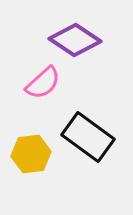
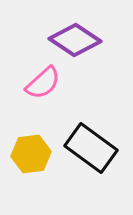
black rectangle: moved 3 px right, 11 px down
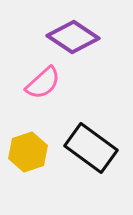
purple diamond: moved 2 px left, 3 px up
yellow hexagon: moved 3 px left, 2 px up; rotated 12 degrees counterclockwise
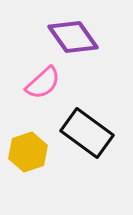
purple diamond: rotated 21 degrees clockwise
black rectangle: moved 4 px left, 15 px up
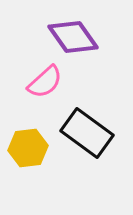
pink semicircle: moved 2 px right, 1 px up
yellow hexagon: moved 4 px up; rotated 12 degrees clockwise
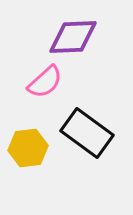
purple diamond: rotated 57 degrees counterclockwise
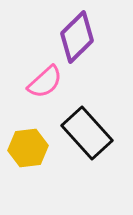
purple diamond: moved 4 px right; rotated 42 degrees counterclockwise
black rectangle: rotated 12 degrees clockwise
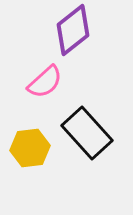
purple diamond: moved 4 px left, 7 px up; rotated 6 degrees clockwise
yellow hexagon: moved 2 px right
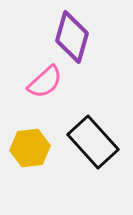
purple diamond: moved 1 px left, 7 px down; rotated 36 degrees counterclockwise
black rectangle: moved 6 px right, 9 px down
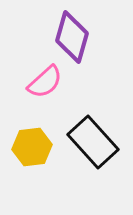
yellow hexagon: moved 2 px right, 1 px up
